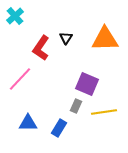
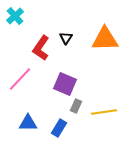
purple square: moved 22 px left
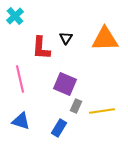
red L-shape: rotated 30 degrees counterclockwise
pink line: rotated 56 degrees counterclockwise
yellow line: moved 2 px left, 1 px up
blue triangle: moved 7 px left, 2 px up; rotated 18 degrees clockwise
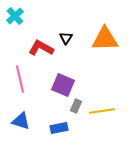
red L-shape: rotated 115 degrees clockwise
purple square: moved 2 px left, 1 px down
blue rectangle: rotated 48 degrees clockwise
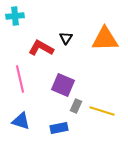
cyan cross: rotated 36 degrees clockwise
yellow line: rotated 25 degrees clockwise
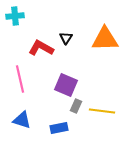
purple square: moved 3 px right
yellow line: rotated 10 degrees counterclockwise
blue triangle: moved 1 px right, 1 px up
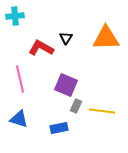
orange triangle: moved 1 px right, 1 px up
blue triangle: moved 3 px left, 1 px up
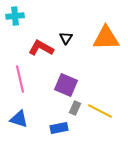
gray rectangle: moved 1 px left, 2 px down
yellow line: moved 2 px left; rotated 20 degrees clockwise
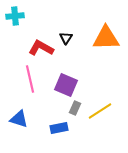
pink line: moved 10 px right
yellow line: rotated 60 degrees counterclockwise
